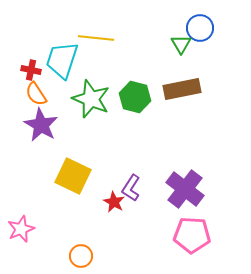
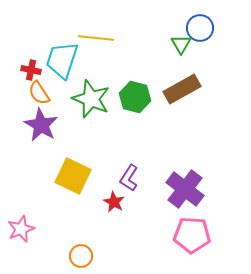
brown rectangle: rotated 18 degrees counterclockwise
orange semicircle: moved 3 px right, 1 px up
purple L-shape: moved 2 px left, 10 px up
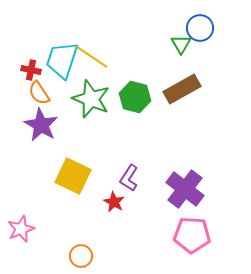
yellow line: moved 4 px left, 19 px down; rotated 28 degrees clockwise
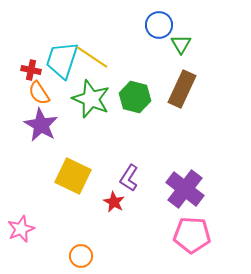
blue circle: moved 41 px left, 3 px up
brown rectangle: rotated 36 degrees counterclockwise
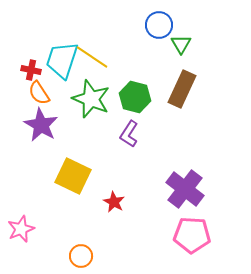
purple L-shape: moved 44 px up
